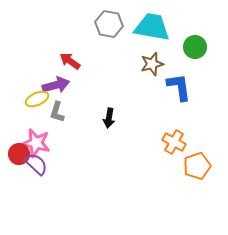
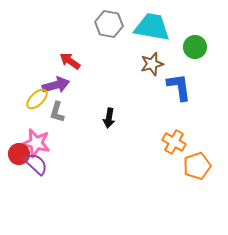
yellow ellipse: rotated 20 degrees counterclockwise
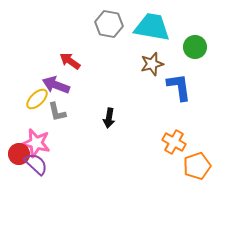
purple arrow: rotated 144 degrees counterclockwise
gray L-shape: rotated 30 degrees counterclockwise
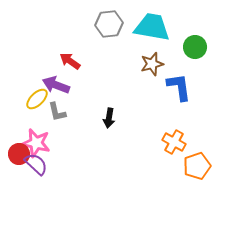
gray hexagon: rotated 16 degrees counterclockwise
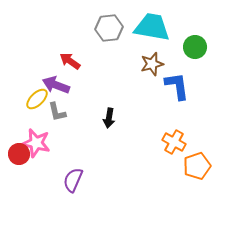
gray hexagon: moved 4 px down
blue L-shape: moved 2 px left, 1 px up
purple semicircle: moved 37 px right, 16 px down; rotated 110 degrees counterclockwise
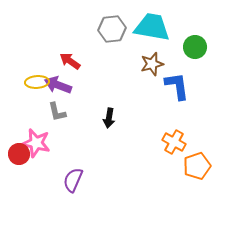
gray hexagon: moved 3 px right, 1 px down
purple arrow: moved 2 px right
yellow ellipse: moved 17 px up; rotated 40 degrees clockwise
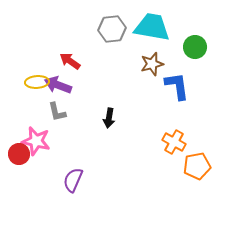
pink star: moved 2 px up
orange pentagon: rotated 8 degrees clockwise
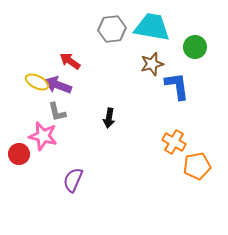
yellow ellipse: rotated 30 degrees clockwise
pink star: moved 7 px right, 5 px up
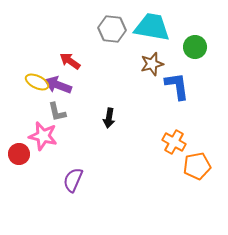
gray hexagon: rotated 12 degrees clockwise
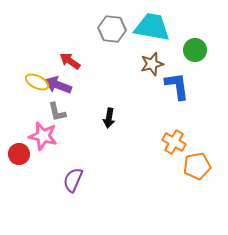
green circle: moved 3 px down
